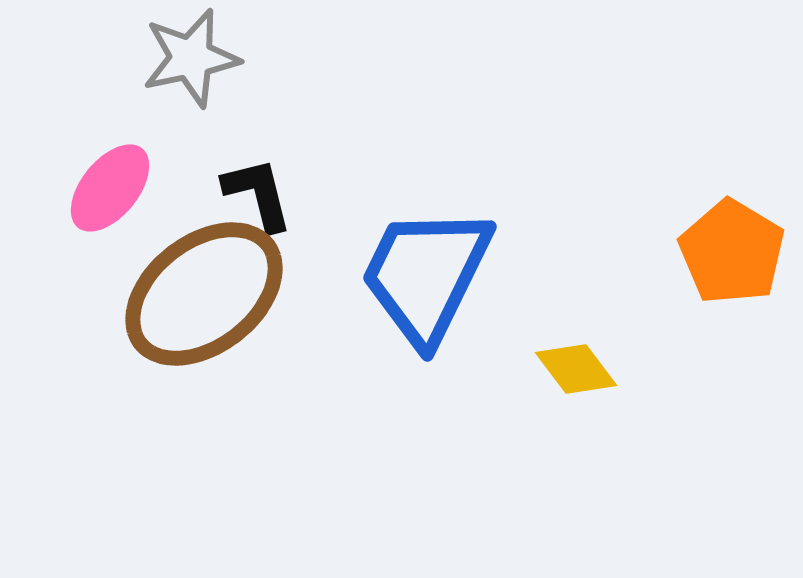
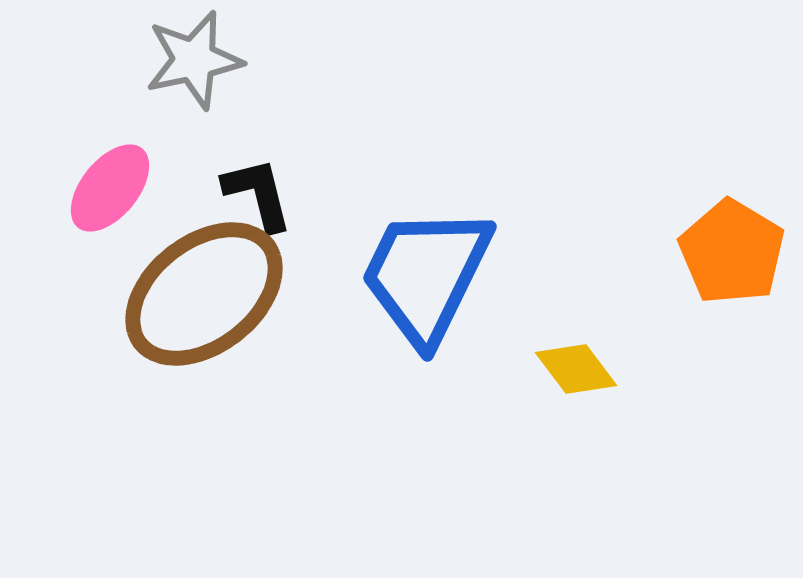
gray star: moved 3 px right, 2 px down
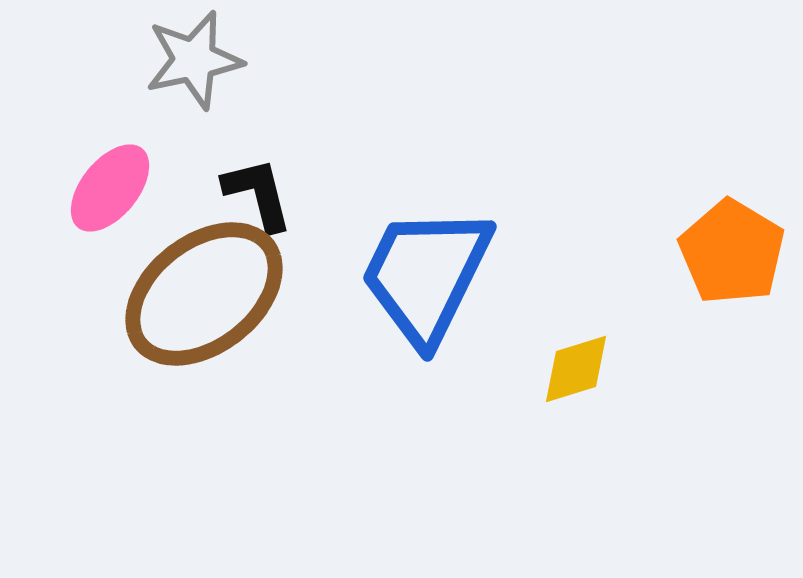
yellow diamond: rotated 70 degrees counterclockwise
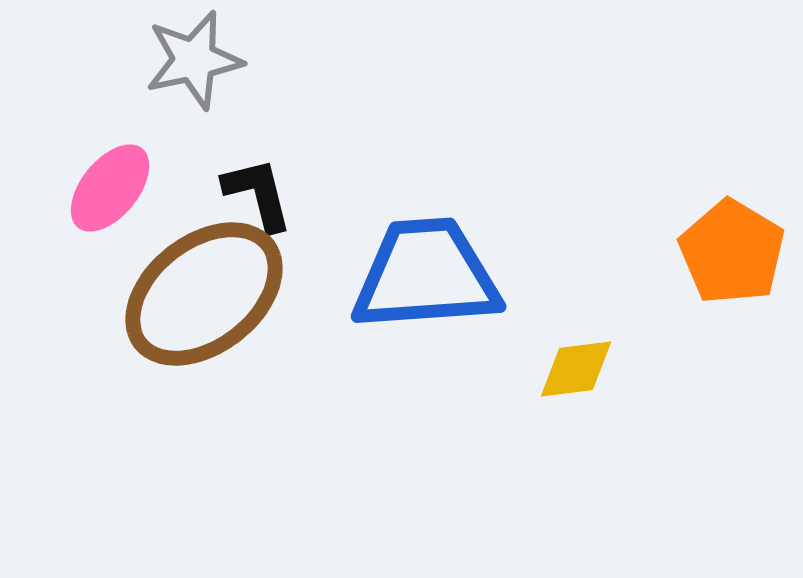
blue trapezoid: rotated 60 degrees clockwise
yellow diamond: rotated 10 degrees clockwise
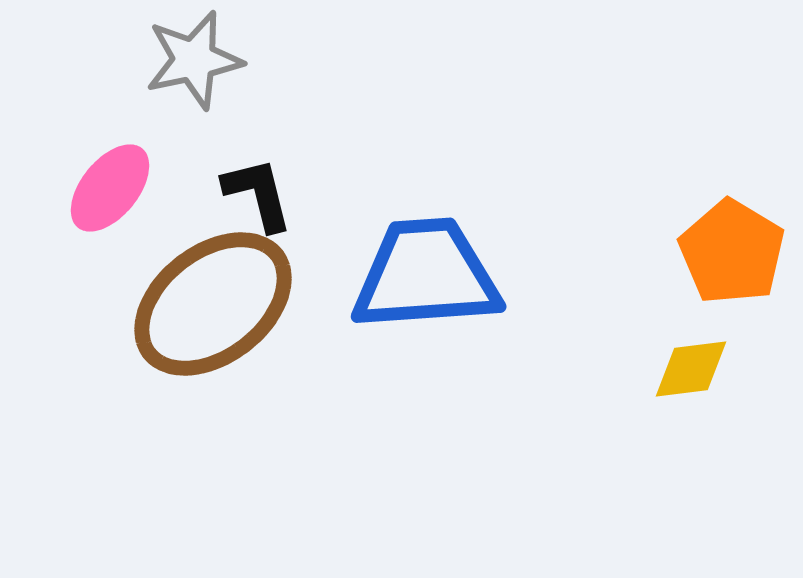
brown ellipse: moved 9 px right, 10 px down
yellow diamond: moved 115 px right
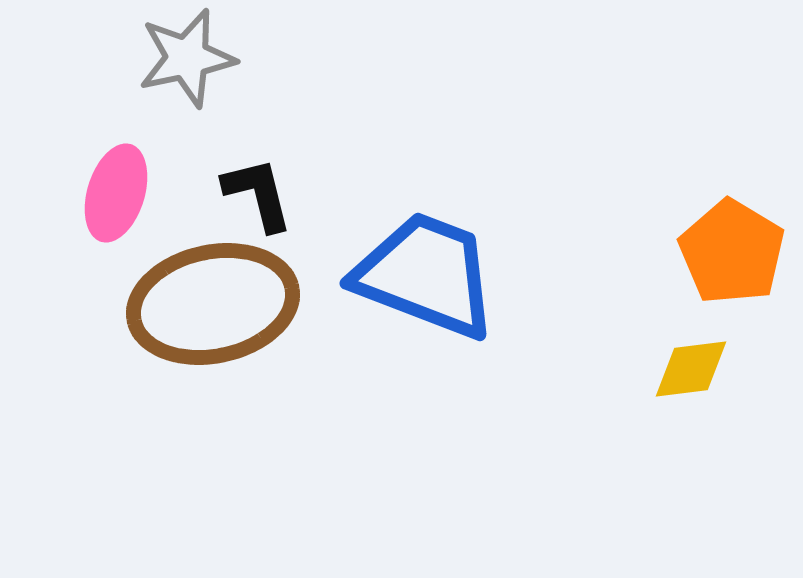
gray star: moved 7 px left, 2 px up
pink ellipse: moved 6 px right, 5 px down; rotated 22 degrees counterclockwise
blue trapezoid: rotated 25 degrees clockwise
brown ellipse: rotated 26 degrees clockwise
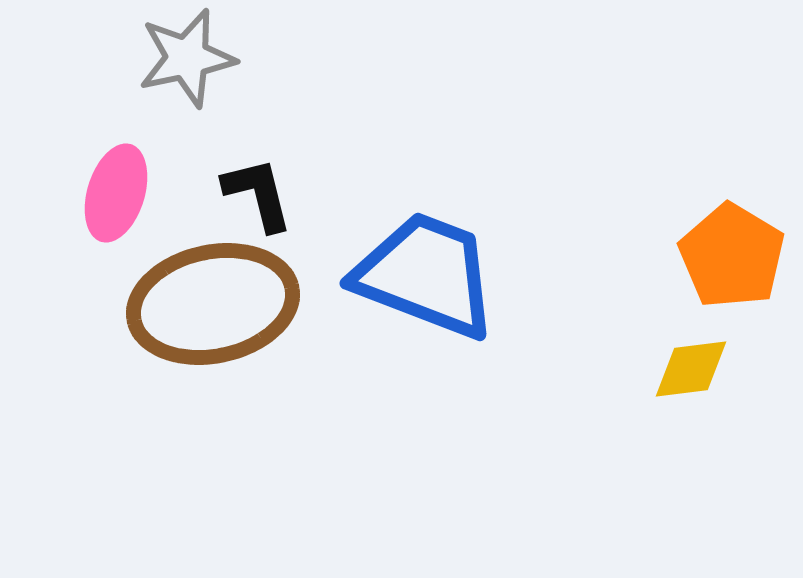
orange pentagon: moved 4 px down
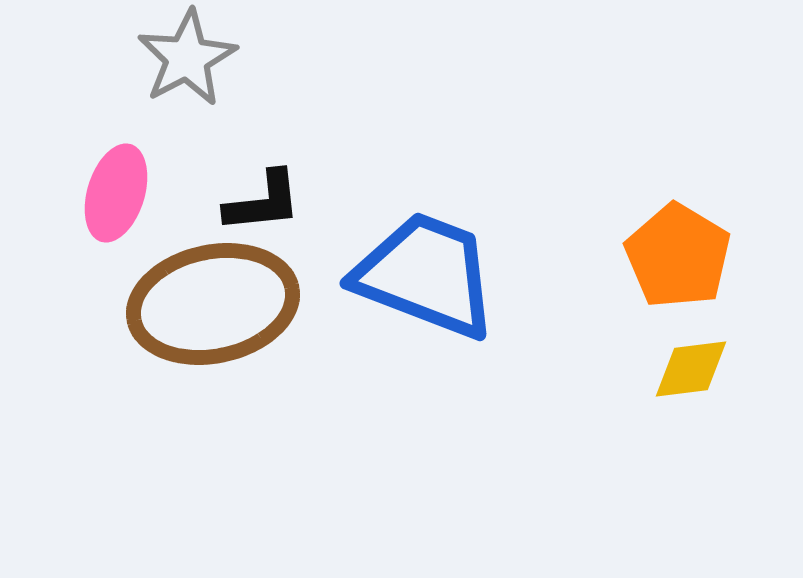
gray star: rotated 16 degrees counterclockwise
black L-shape: moved 5 px right, 8 px down; rotated 98 degrees clockwise
orange pentagon: moved 54 px left
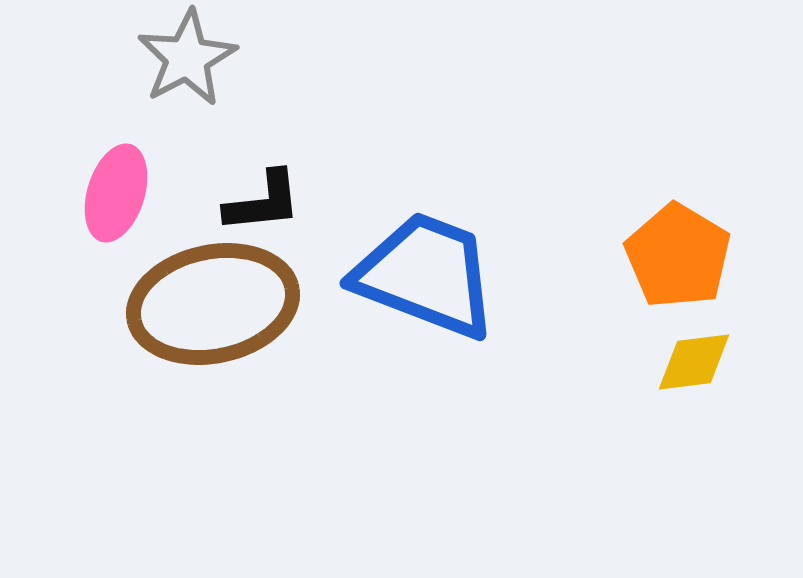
yellow diamond: moved 3 px right, 7 px up
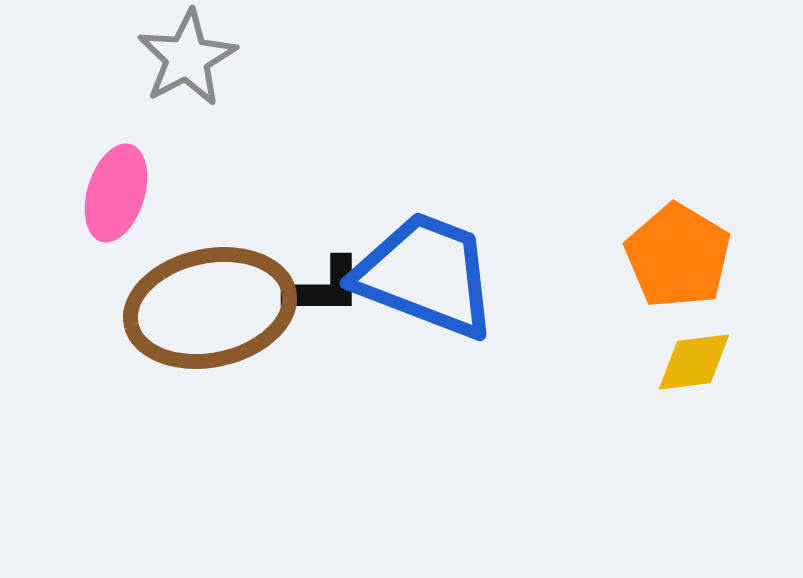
black L-shape: moved 61 px right, 85 px down; rotated 6 degrees clockwise
brown ellipse: moved 3 px left, 4 px down
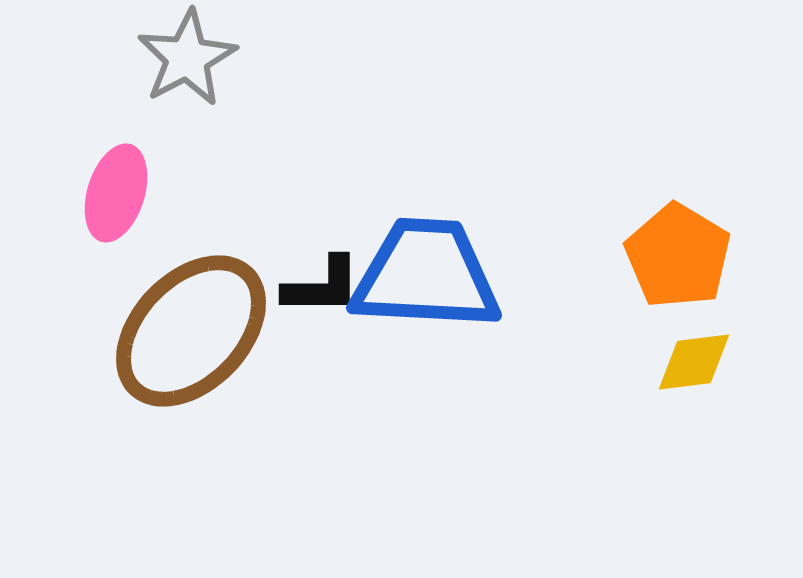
blue trapezoid: rotated 18 degrees counterclockwise
black L-shape: moved 2 px left, 1 px up
brown ellipse: moved 19 px left, 23 px down; rotated 34 degrees counterclockwise
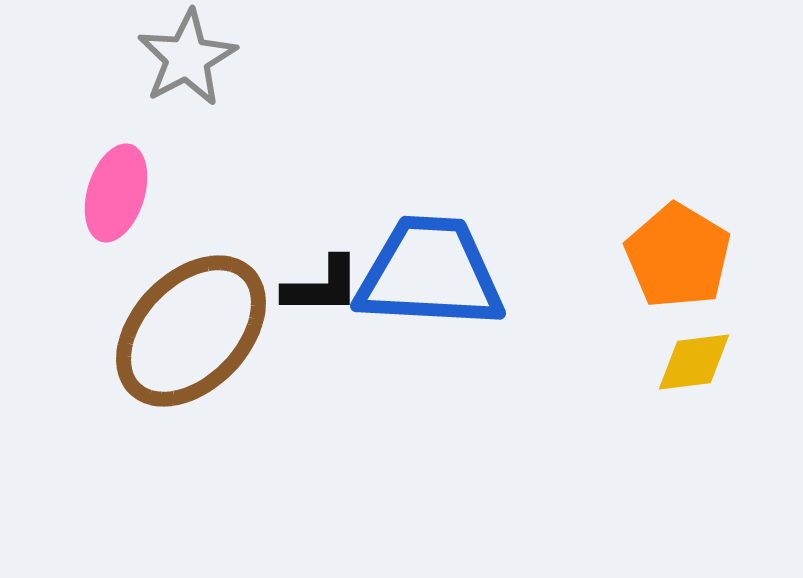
blue trapezoid: moved 4 px right, 2 px up
